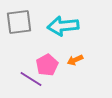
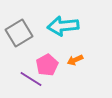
gray square: moved 11 px down; rotated 24 degrees counterclockwise
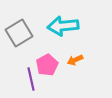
purple line: rotated 45 degrees clockwise
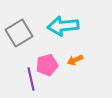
pink pentagon: rotated 15 degrees clockwise
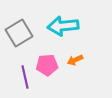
pink pentagon: rotated 10 degrees clockwise
purple line: moved 6 px left, 2 px up
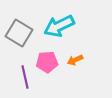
cyan arrow: moved 4 px left; rotated 20 degrees counterclockwise
gray square: rotated 28 degrees counterclockwise
pink pentagon: moved 3 px up
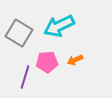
purple line: rotated 30 degrees clockwise
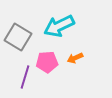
gray square: moved 1 px left, 4 px down
orange arrow: moved 2 px up
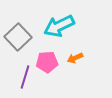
gray square: rotated 16 degrees clockwise
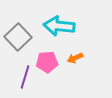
cyan arrow: rotated 32 degrees clockwise
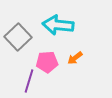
cyan arrow: moved 1 px left, 1 px up
orange arrow: rotated 14 degrees counterclockwise
purple line: moved 4 px right, 4 px down
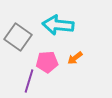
gray square: rotated 12 degrees counterclockwise
